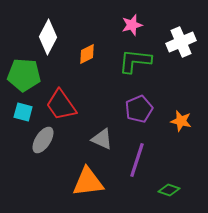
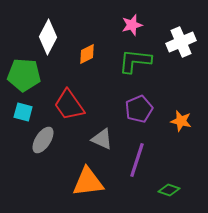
red trapezoid: moved 8 px right
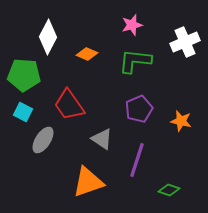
white cross: moved 4 px right
orange diamond: rotated 50 degrees clockwise
cyan square: rotated 12 degrees clockwise
gray triangle: rotated 10 degrees clockwise
orange triangle: rotated 12 degrees counterclockwise
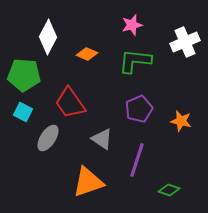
red trapezoid: moved 1 px right, 2 px up
gray ellipse: moved 5 px right, 2 px up
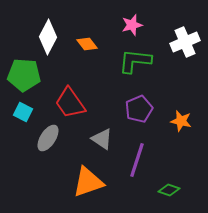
orange diamond: moved 10 px up; rotated 30 degrees clockwise
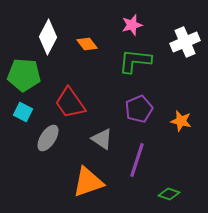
green diamond: moved 4 px down
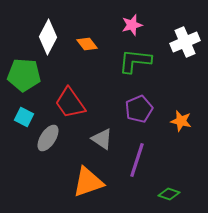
cyan square: moved 1 px right, 5 px down
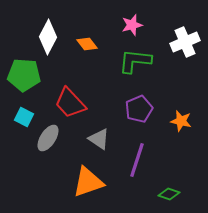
red trapezoid: rotated 8 degrees counterclockwise
gray triangle: moved 3 px left
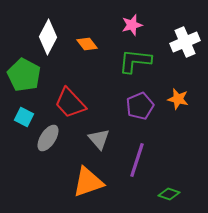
green pentagon: rotated 24 degrees clockwise
purple pentagon: moved 1 px right, 3 px up
orange star: moved 3 px left, 22 px up
gray triangle: rotated 15 degrees clockwise
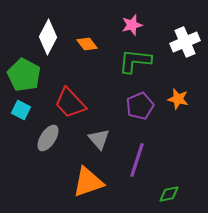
cyan square: moved 3 px left, 7 px up
green diamond: rotated 30 degrees counterclockwise
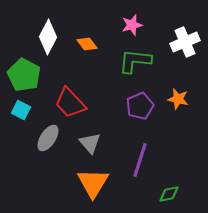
gray triangle: moved 9 px left, 4 px down
purple line: moved 3 px right
orange triangle: moved 5 px right, 1 px down; rotated 40 degrees counterclockwise
